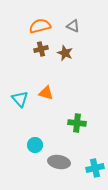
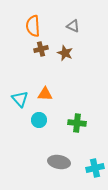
orange semicircle: moved 7 px left; rotated 80 degrees counterclockwise
orange triangle: moved 1 px left, 1 px down; rotated 14 degrees counterclockwise
cyan circle: moved 4 px right, 25 px up
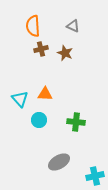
green cross: moved 1 px left, 1 px up
gray ellipse: rotated 40 degrees counterclockwise
cyan cross: moved 8 px down
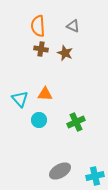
orange semicircle: moved 5 px right
brown cross: rotated 24 degrees clockwise
green cross: rotated 30 degrees counterclockwise
gray ellipse: moved 1 px right, 9 px down
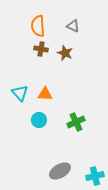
cyan triangle: moved 6 px up
